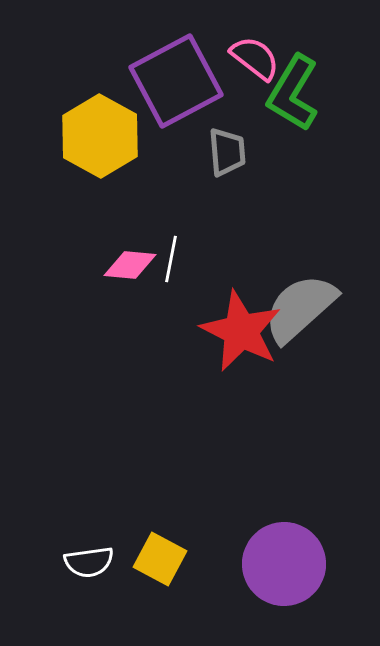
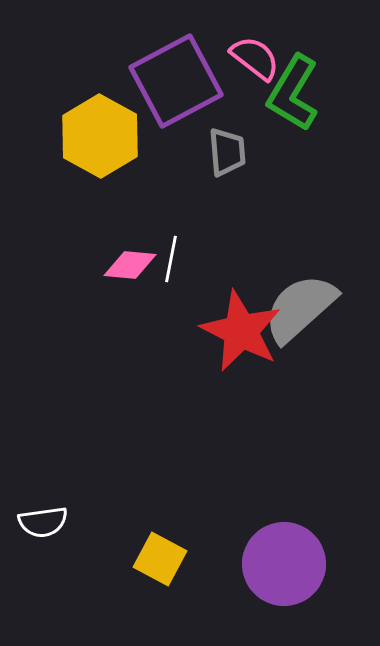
white semicircle: moved 46 px left, 40 px up
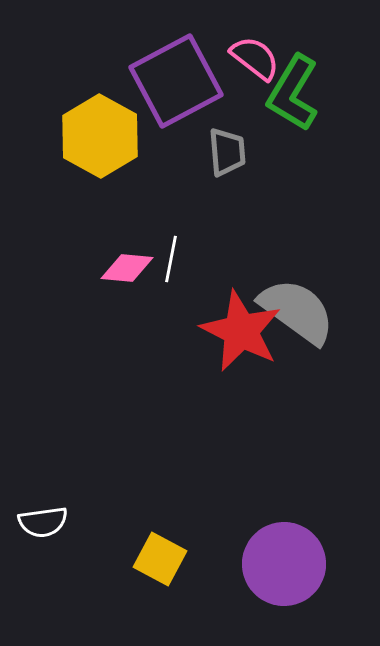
pink diamond: moved 3 px left, 3 px down
gray semicircle: moved 3 px left, 3 px down; rotated 78 degrees clockwise
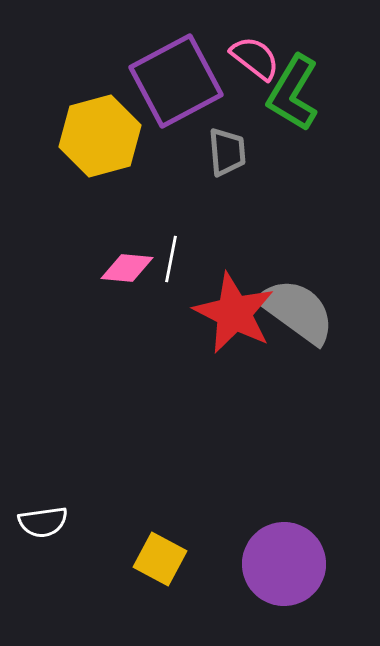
yellow hexagon: rotated 16 degrees clockwise
red star: moved 7 px left, 18 px up
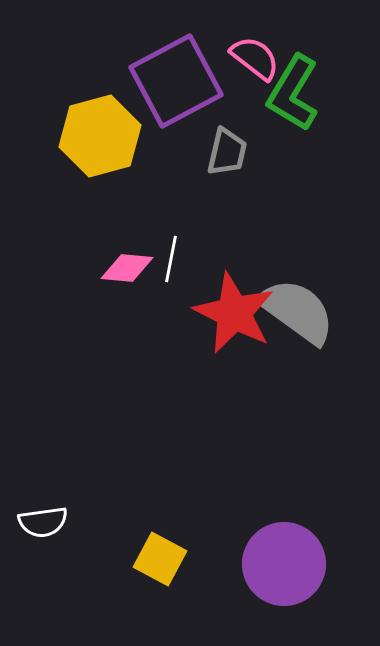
gray trapezoid: rotated 18 degrees clockwise
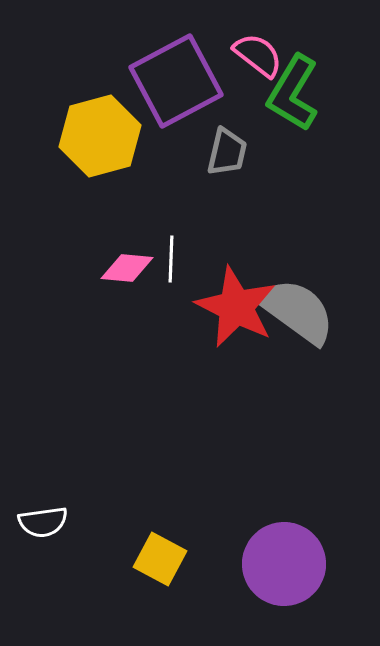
pink semicircle: moved 3 px right, 3 px up
white line: rotated 9 degrees counterclockwise
red star: moved 2 px right, 6 px up
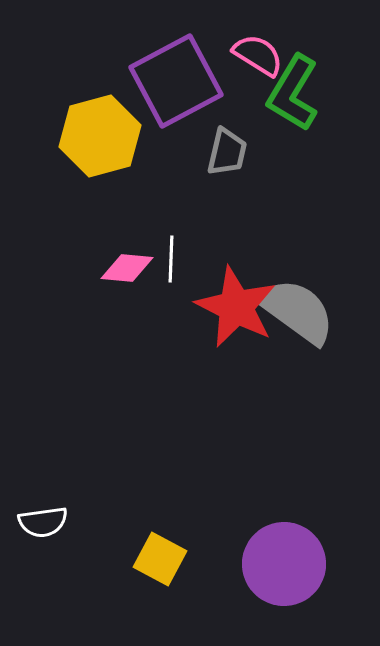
pink semicircle: rotated 6 degrees counterclockwise
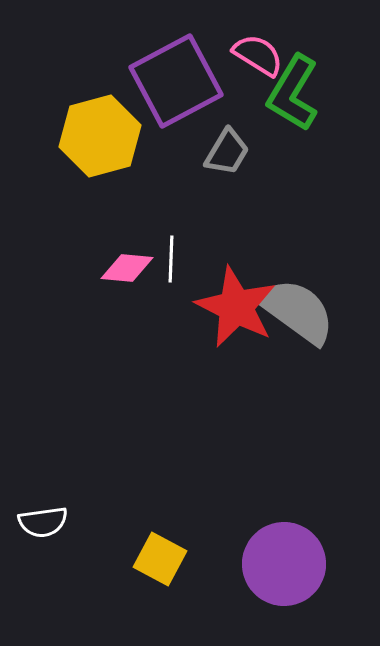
gray trapezoid: rotated 18 degrees clockwise
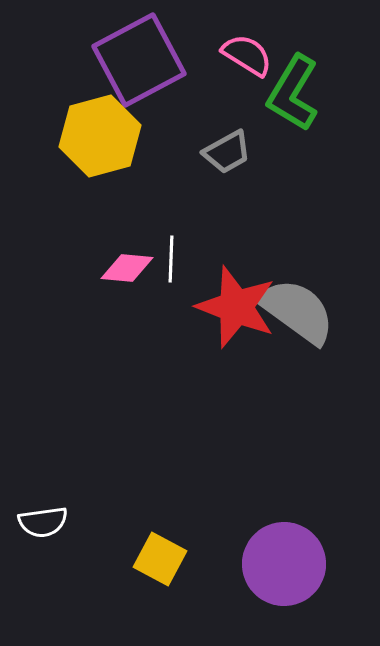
pink semicircle: moved 11 px left
purple square: moved 37 px left, 21 px up
gray trapezoid: rotated 30 degrees clockwise
red star: rotated 6 degrees counterclockwise
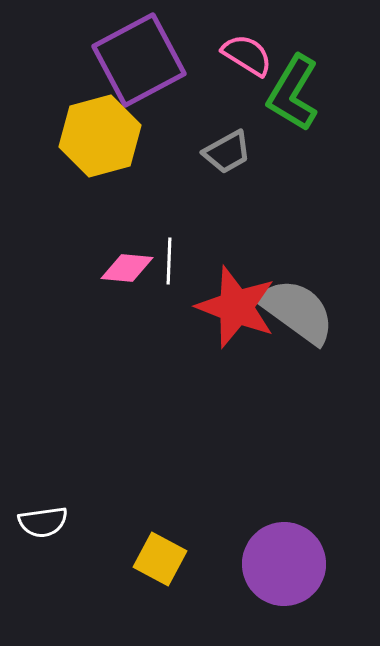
white line: moved 2 px left, 2 px down
